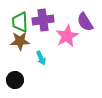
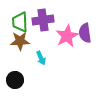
purple semicircle: moved 11 px down; rotated 24 degrees clockwise
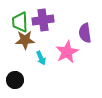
pink star: moved 16 px down
brown star: moved 5 px right, 1 px up
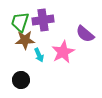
green trapezoid: rotated 20 degrees clockwise
purple semicircle: moved 1 px down; rotated 42 degrees counterclockwise
pink star: moved 4 px left
cyan arrow: moved 2 px left, 3 px up
black circle: moved 6 px right
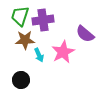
green trapezoid: moved 6 px up
